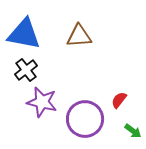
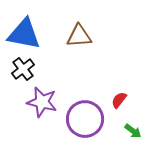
black cross: moved 3 px left, 1 px up
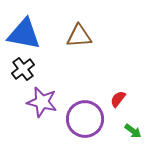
red semicircle: moved 1 px left, 1 px up
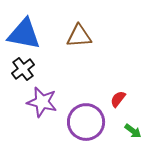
purple circle: moved 1 px right, 3 px down
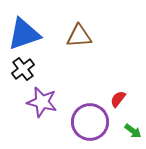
blue triangle: rotated 30 degrees counterclockwise
purple circle: moved 4 px right
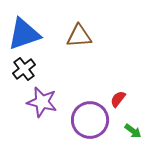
black cross: moved 1 px right
purple circle: moved 2 px up
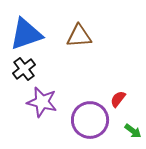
blue triangle: moved 2 px right
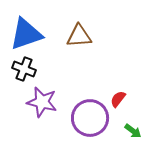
black cross: rotated 30 degrees counterclockwise
purple circle: moved 2 px up
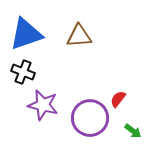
black cross: moved 1 px left, 3 px down
purple star: moved 1 px right, 3 px down
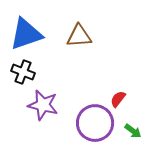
purple circle: moved 5 px right, 5 px down
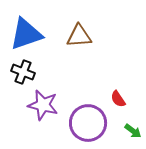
red semicircle: rotated 72 degrees counterclockwise
purple circle: moved 7 px left
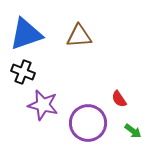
red semicircle: moved 1 px right
